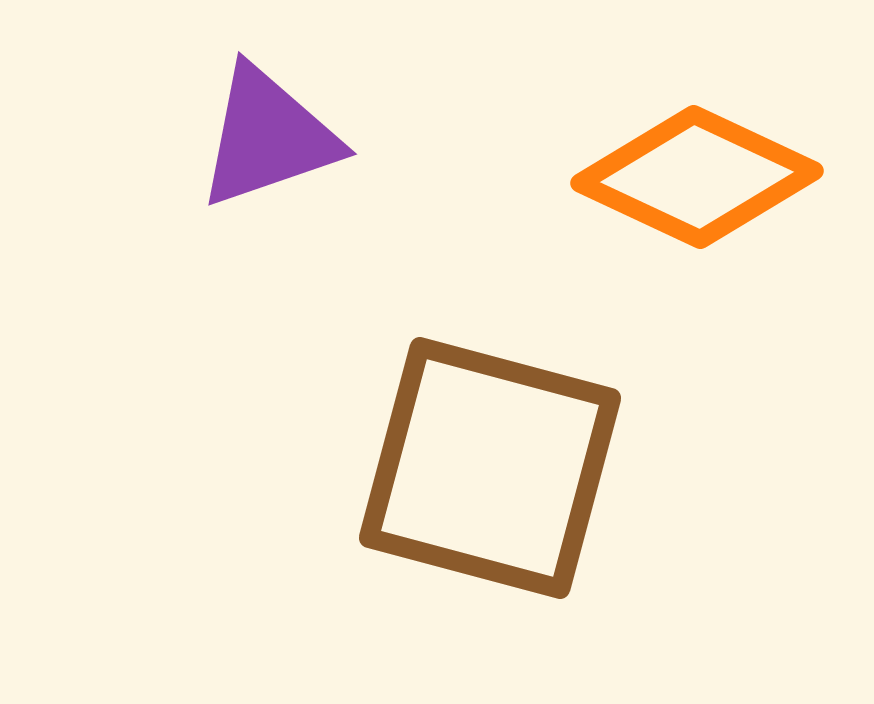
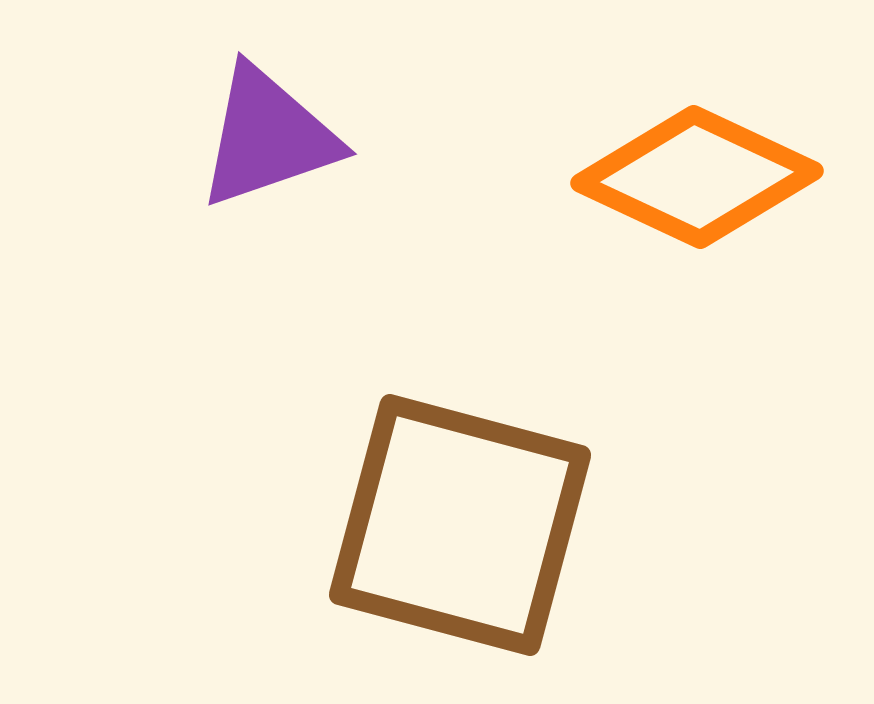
brown square: moved 30 px left, 57 px down
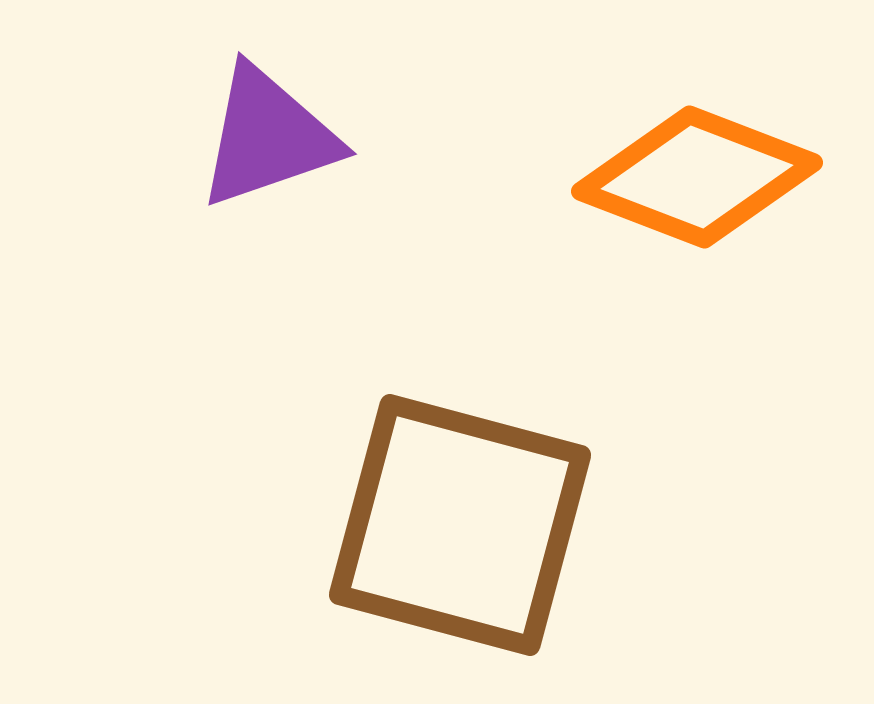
orange diamond: rotated 4 degrees counterclockwise
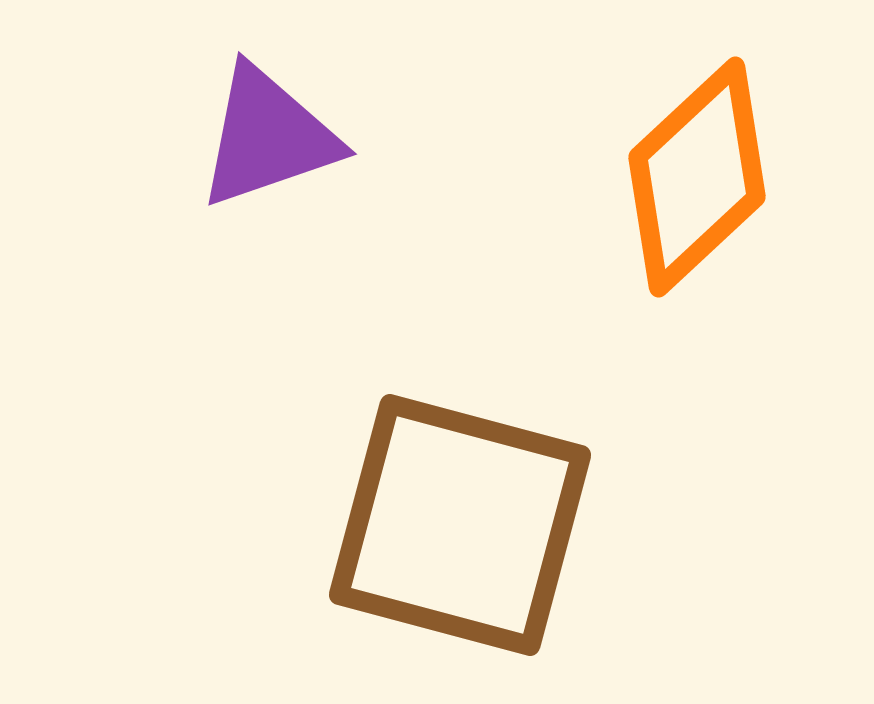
orange diamond: rotated 64 degrees counterclockwise
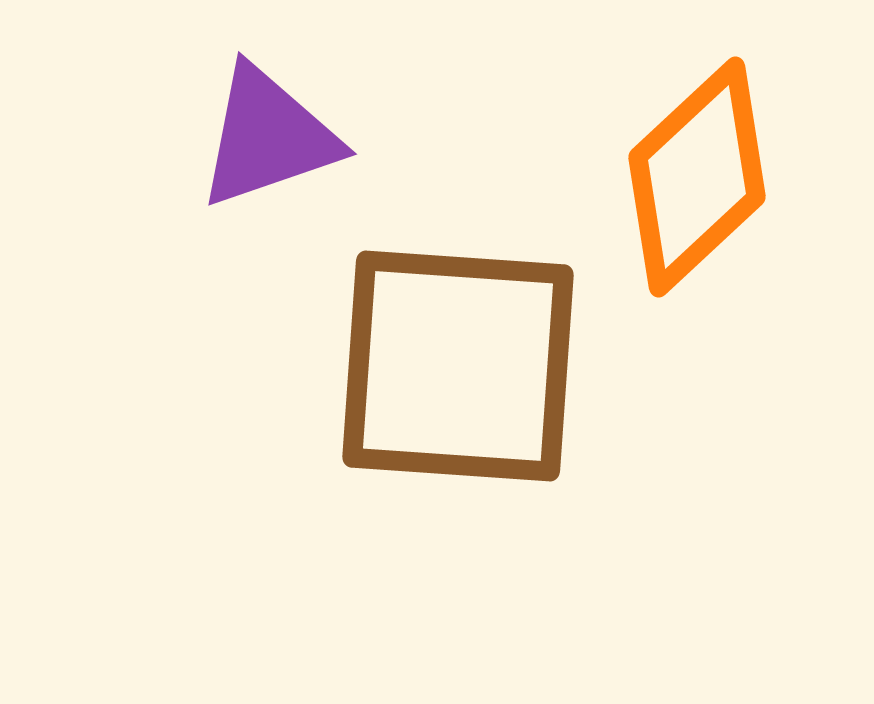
brown square: moved 2 px left, 159 px up; rotated 11 degrees counterclockwise
